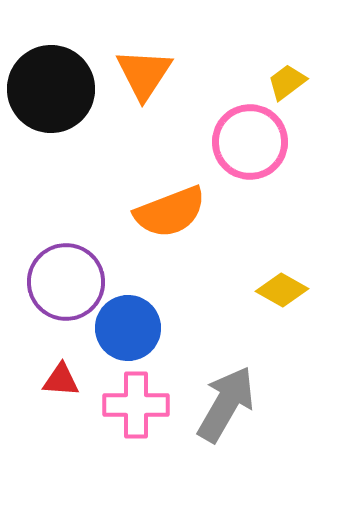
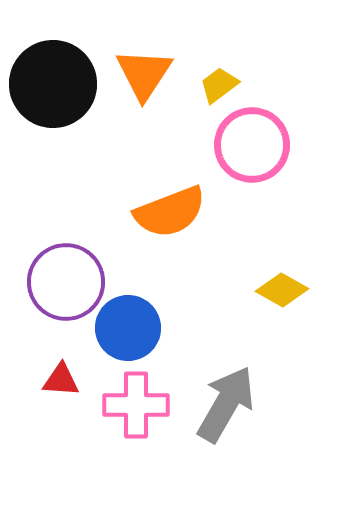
yellow trapezoid: moved 68 px left, 3 px down
black circle: moved 2 px right, 5 px up
pink circle: moved 2 px right, 3 px down
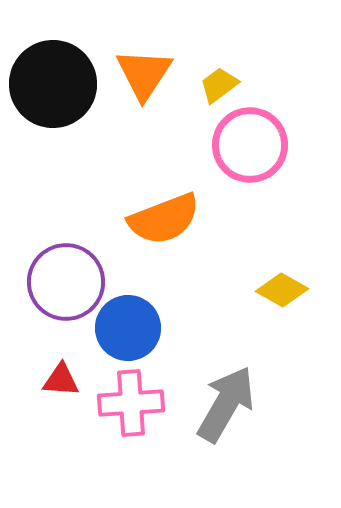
pink circle: moved 2 px left
orange semicircle: moved 6 px left, 7 px down
pink cross: moved 5 px left, 2 px up; rotated 4 degrees counterclockwise
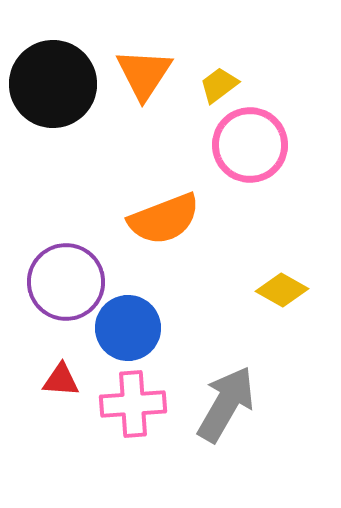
pink cross: moved 2 px right, 1 px down
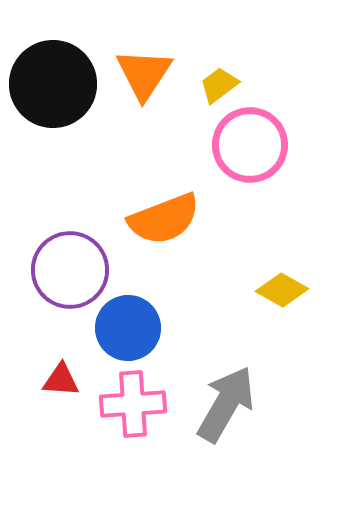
purple circle: moved 4 px right, 12 px up
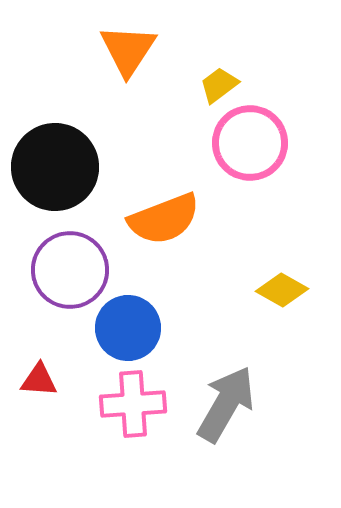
orange triangle: moved 16 px left, 24 px up
black circle: moved 2 px right, 83 px down
pink circle: moved 2 px up
red triangle: moved 22 px left
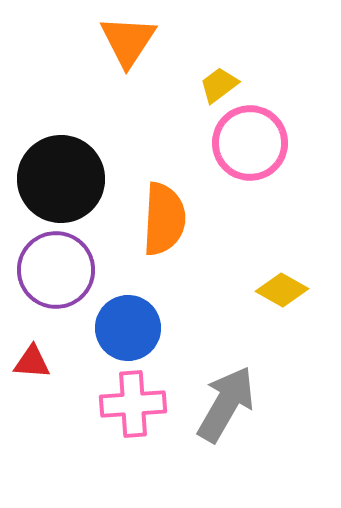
orange triangle: moved 9 px up
black circle: moved 6 px right, 12 px down
orange semicircle: rotated 66 degrees counterclockwise
purple circle: moved 14 px left
red triangle: moved 7 px left, 18 px up
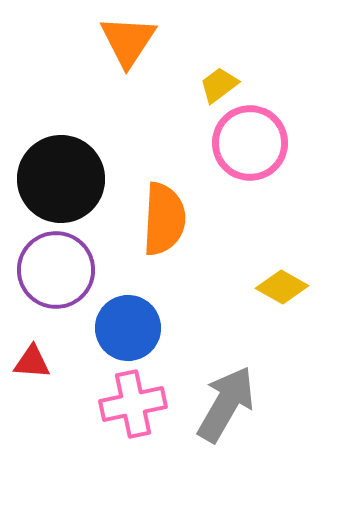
yellow diamond: moved 3 px up
pink cross: rotated 8 degrees counterclockwise
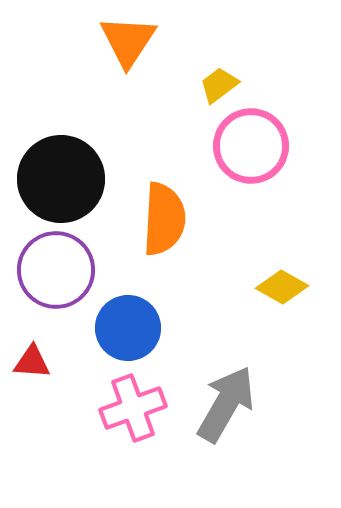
pink circle: moved 1 px right, 3 px down
pink cross: moved 4 px down; rotated 8 degrees counterclockwise
